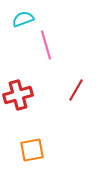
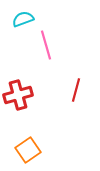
red line: rotated 15 degrees counterclockwise
orange square: moved 4 px left; rotated 25 degrees counterclockwise
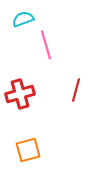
red cross: moved 2 px right, 1 px up
orange square: rotated 20 degrees clockwise
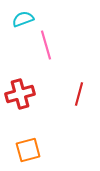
red line: moved 3 px right, 4 px down
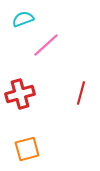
pink line: rotated 64 degrees clockwise
red line: moved 2 px right, 1 px up
orange square: moved 1 px left, 1 px up
